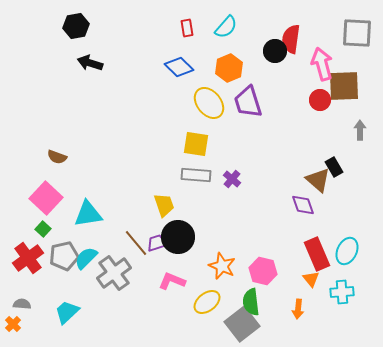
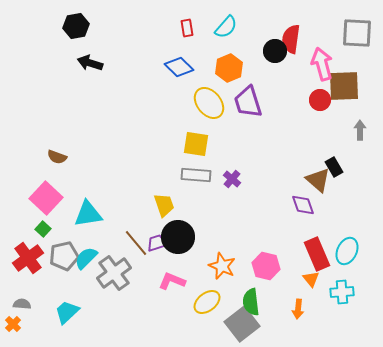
pink hexagon at (263, 271): moved 3 px right, 5 px up
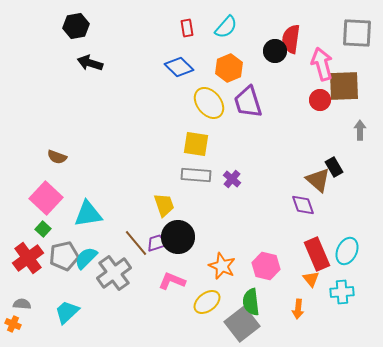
orange cross at (13, 324): rotated 21 degrees counterclockwise
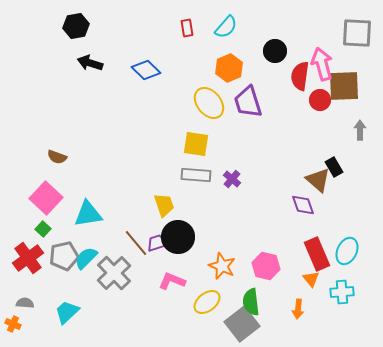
red semicircle at (291, 39): moved 9 px right, 37 px down
blue diamond at (179, 67): moved 33 px left, 3 px down
gray cross at (114, 273): rotated 8 degrees counterclockwise
gray semicircle at (22, 304): moved 3 px right, 1 px up
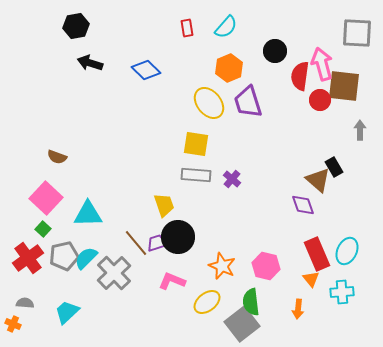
brown square at (344, 86): rotated 8 degrees clockwise
cyan triangle at (88, 214): rotated 8 degrees clockwise
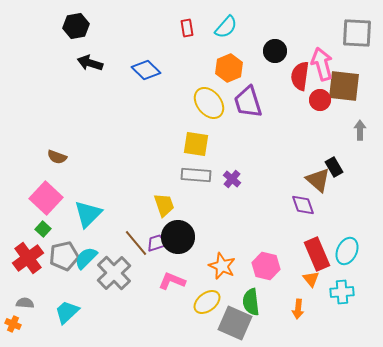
cyan triangle at (88, 214): rotated 44 degrees counterclockwise
gray square at (242, 324): moved 7 px left, 1 px up; rotated 28 degrees counterclockwise
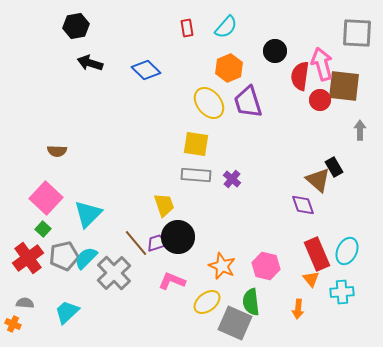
brown semicircle at (57, 157): moved 6 px up; rotated 18 degrees counterclockwise
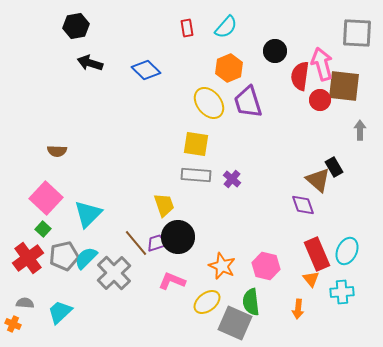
cyan trapezoid at (67, 312): moved 7 px left
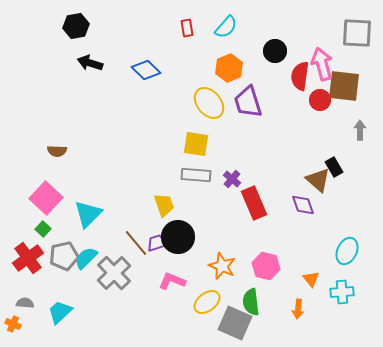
red rectangle at (317, 254): moved 63 px left, 51 px up
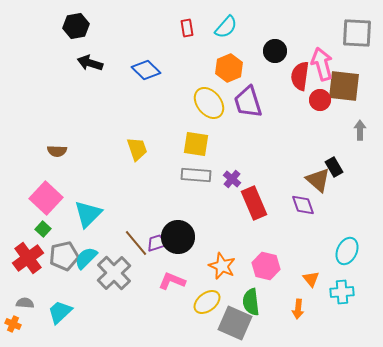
yellow trapezoid at (164, 205): moved 27 px left, 56 px up
